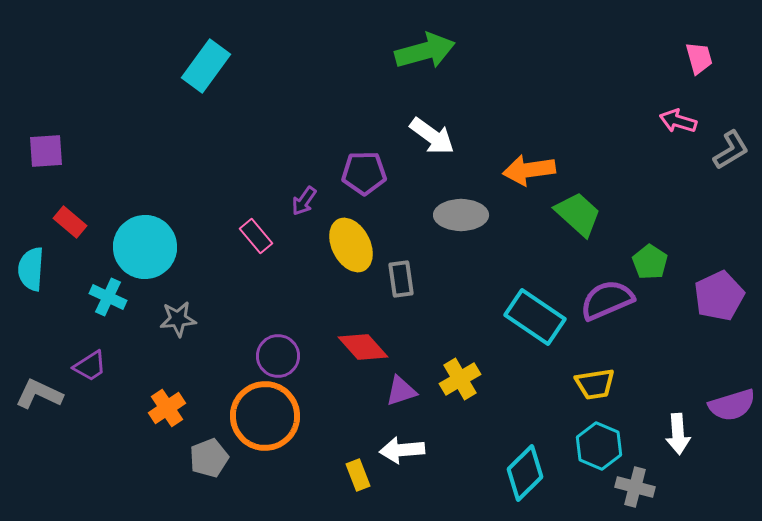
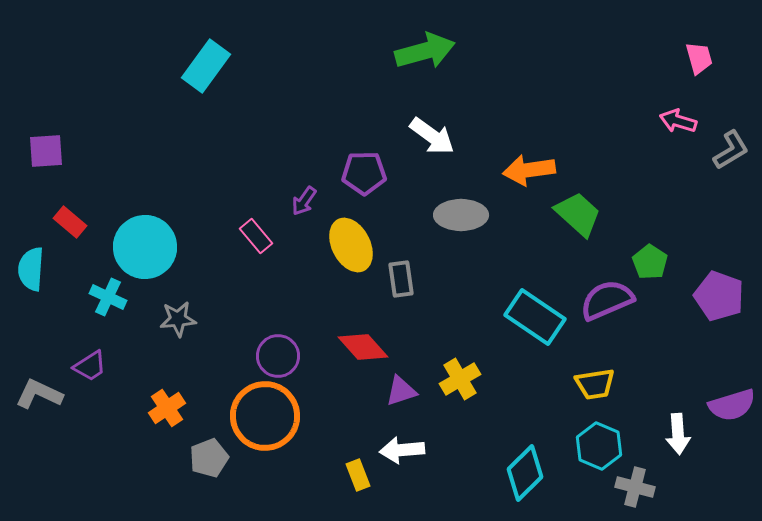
purple pentagon at (719, 296): rotated 27 degrees counterclockwise
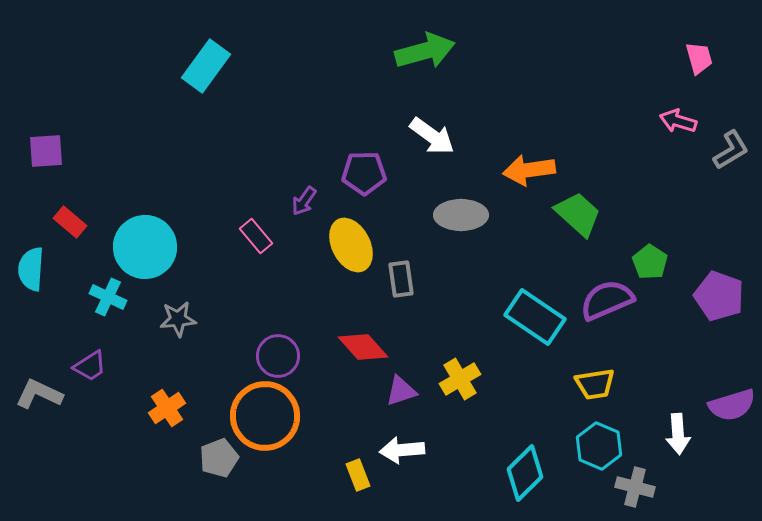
gray pentagon at (209, 458): moved 10 px right
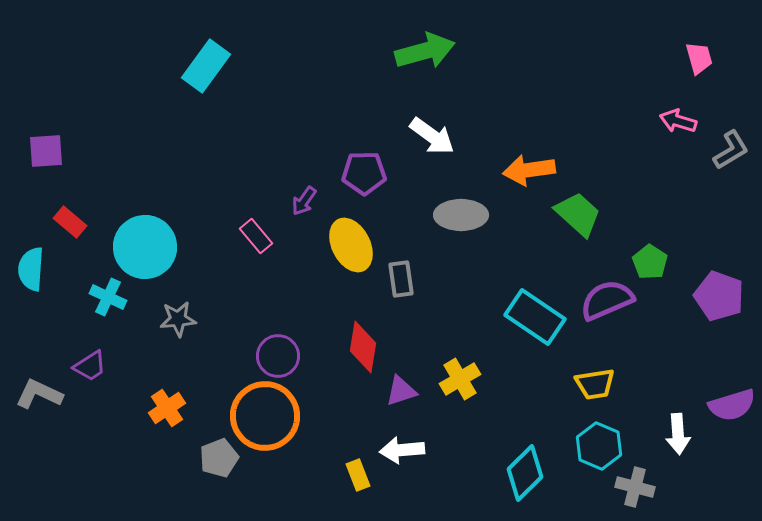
red diamond at (363, 347): rotated 51 degrees clockwise
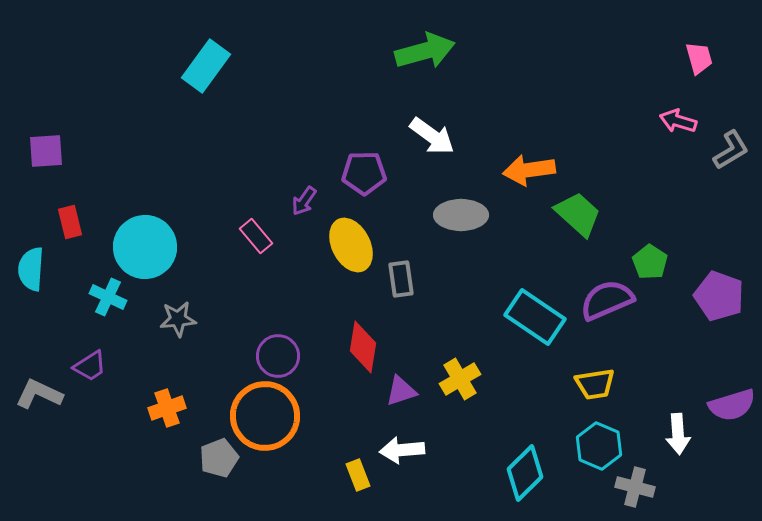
red rectangle at (70, 222): rotated 36 degrees clockwise
orange cross at (167, 408): rotated 15 degrees clockwise
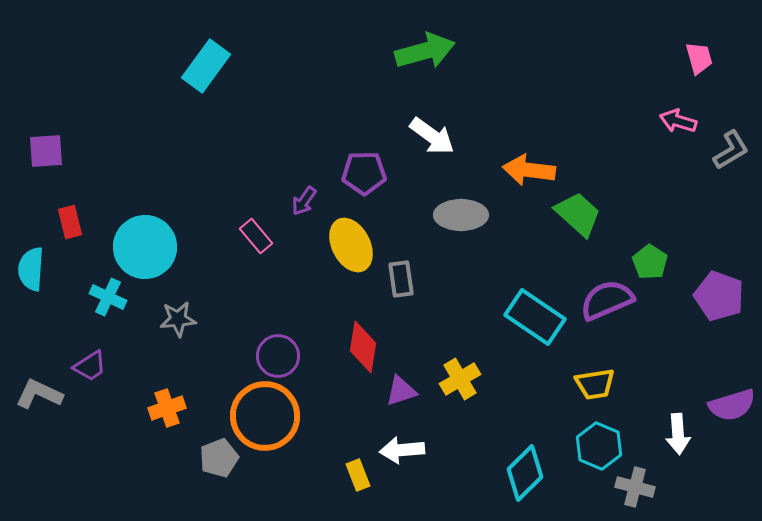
orange arrow at (529, 170): rotated 15 degrees clockwise
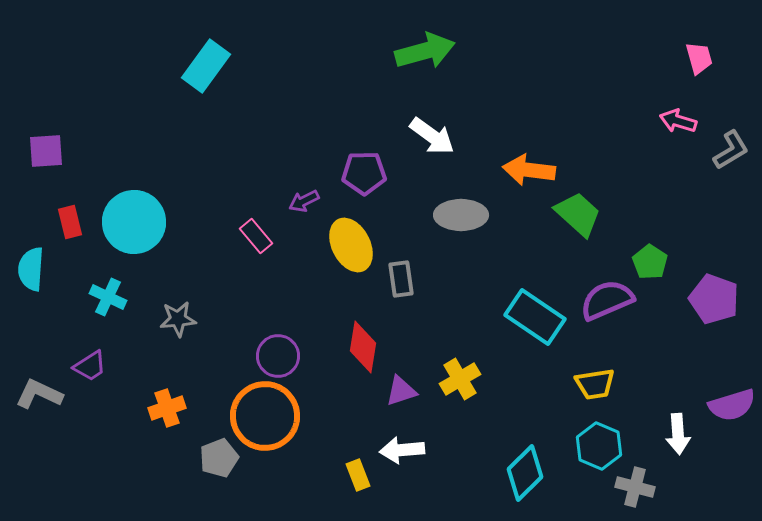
purple arrow at (304, 201): rotated 28 degrees clockwise
cyan circle at (145, 247): moved 11 px left, 25 px up
purple pentagon at (719, 296): moved 5 px left, 3 px down
